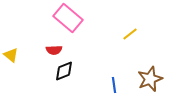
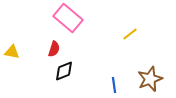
red semicircle: moved 1 px up; rotated 70 degrees counterclockwise
yellow triangle: moved 1 px right, 3 px up; rotated 28 degrees counterclockwise
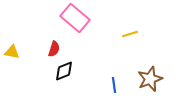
pink rectangle: moved 7 px right
yellow line: rotated 21 degrees clockwise
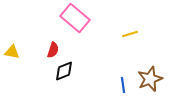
red semicircle: moved 1 px left, 1 px down
blue line: moved 9 px right
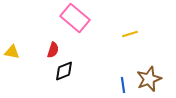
brown star: moved 1 px left
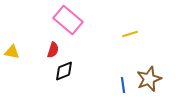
pink rectangle: moved 7 px left, 2 px down
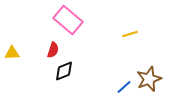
yellow triangle: moved 1 px down; rotated 14 degrees counterclockwise
blue line: moved 1 px right, 2 px down; rotated 56 degrees clockwise
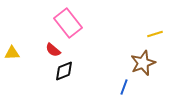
pink rectangle: moved 3 px down; rotated 12 degrees clockwise
yellow line: moved 25 px right
red semicircle: rotated 112 degrees clockwise
brown star: moved 6 px left, 16 px up
blue line: rotated 28 degrees counterclockwise
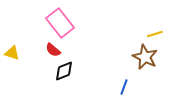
pink rectangle: moved 8 px left
yellow triangle: rotated 21 degrees clockwise
brown star: moved 2 px right, 6 px up; rotated 25 degrees counterclockwise
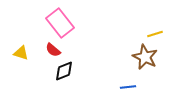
yellow triangle: moved 9 px right
blue line: moved 4 px right; rotated 63 degrees clockwise
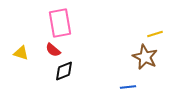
pink rectangle: rotated 28 degrees clockwise
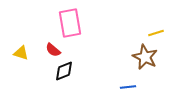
pink rectangle: moved 10 px right
yellow line: moved 1 px right, 1 px up
